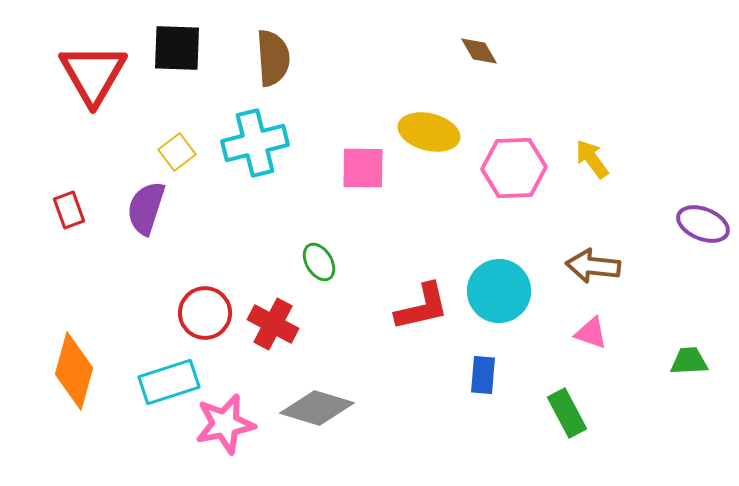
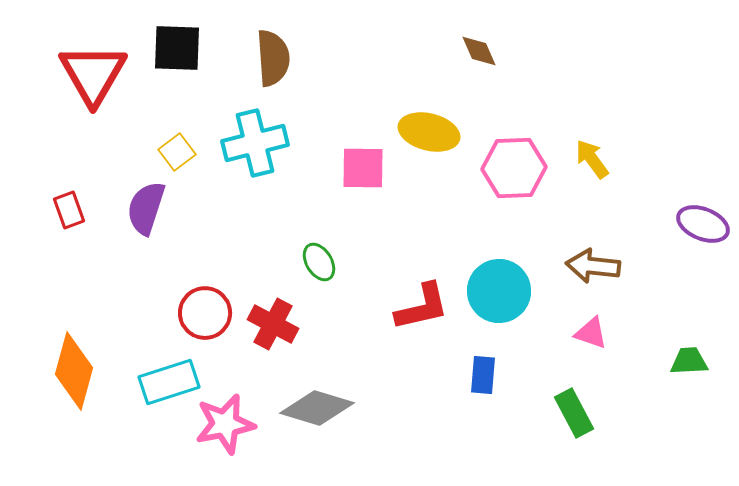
brown diamond: rotated 6 degrees clockwise
green rectangle: moved 7 px right
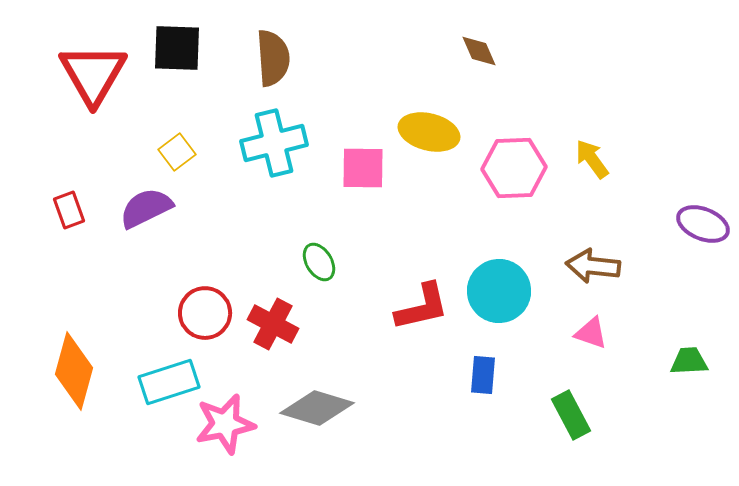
cyan cross: moved 19 px right
purple semicircle: rotated 46 degrees clockwise
green rectangle: moved 3 px left, 2 px down
